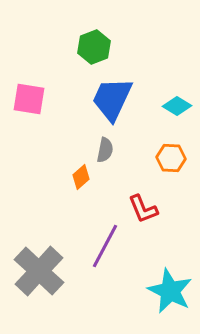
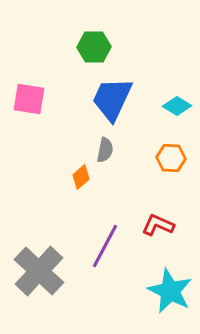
green hexagon: rotated 20 degrees clockwise
red L-shape: moved 15 px right, 16 px down; rotated 136 degrees clockwise
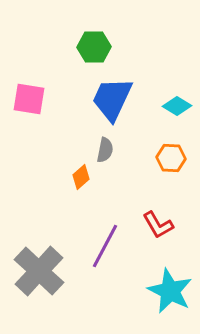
red L-shape: rotated 144 degrees counterclockwise
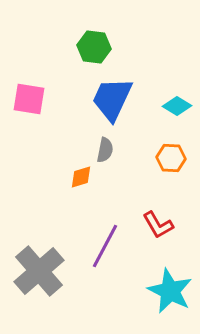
green hexagon: rotated 8 degrees clockwise
orange diamond: rotated 25 degrees clockwise
gray cross: rotated 6 degrees clockwise
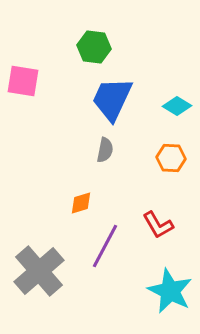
pink square: moved 6 px left, 18 px up
orange diamond: moved 26 px down
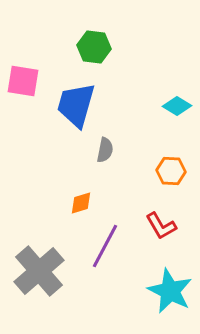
blue trapezoid: moved 36 px left, 6 px down; rotated 9 degrees counterclockwise
orange hexagon: moved 13 px down
red L-shape: moved 3 px right, 1 px down
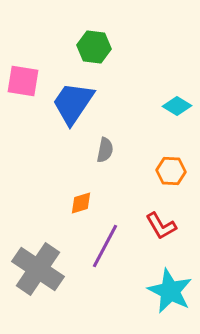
blue trapezoid: moved 3 px left, 2 px up; rotated 18 degrees clockwise
gray cross: moved 1 px left, 2 px up; rotated 15 degrees counterclockwise
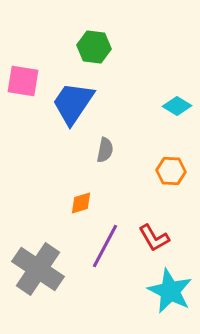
red L-shape: moved 7 px left, 12 px down
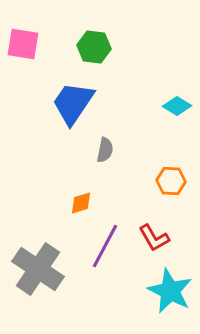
pink square: moved 37 px up
orange hexagon: moved 10 px down
